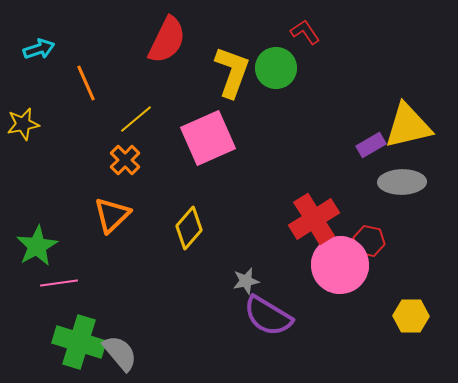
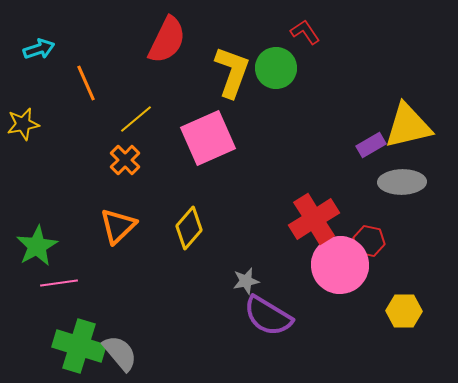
orange triangle: moved 6 px right, 11 px down
yellow hexagon: moved 7 px left, 5 px up
green cross: moved 4 px down
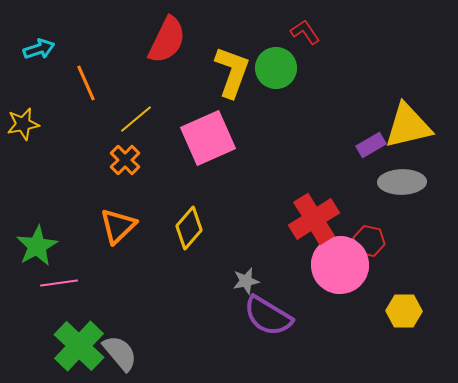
green cross: rotated 27 degrees clockwise
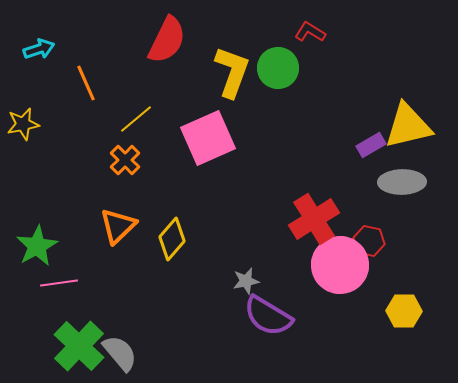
red L-shape: moved 5 px right; rotated 24 degrees counterclockwise
green circle: moved 2 px right
yellow diamond: moved 17 px left, 11 px down
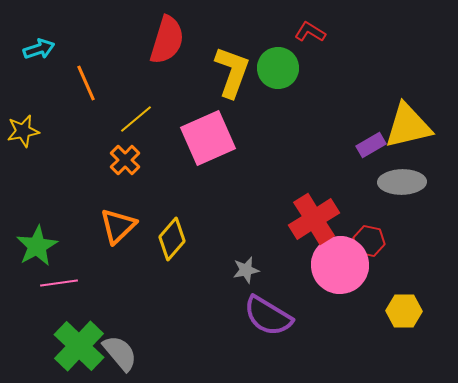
red semicircle: rotated 9 degrees counterclockwise
yellow star: moved 7 px down
gray star: moved 11 px up
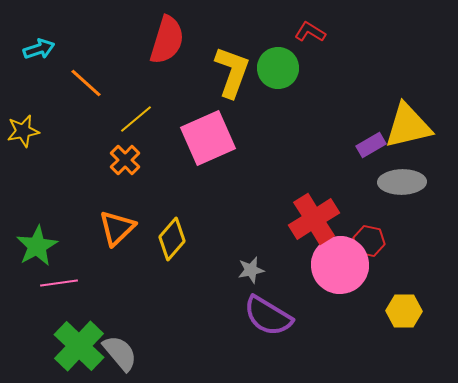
orange line: rotated 24 degrees counterclockwise
orange triangle: moved 1 px left, 2 px down
gray star: moved 5 px right
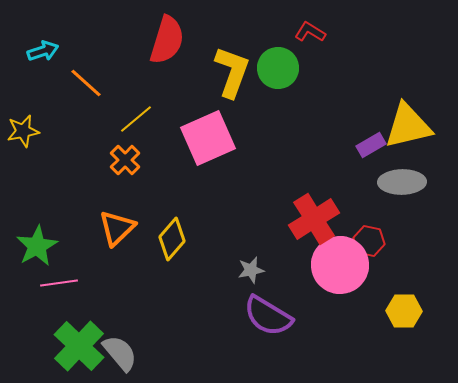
cyan arrow: moved 4 px right, 2 px down
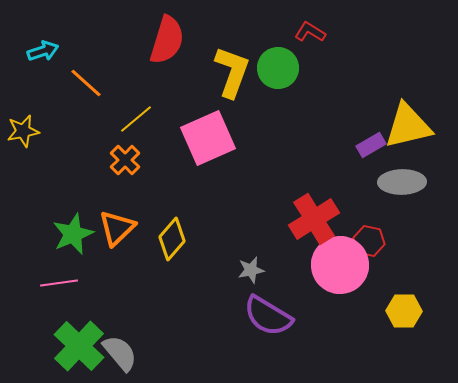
green star: moved 36 px right, 12 px up; rotated 6 degrees clockwise
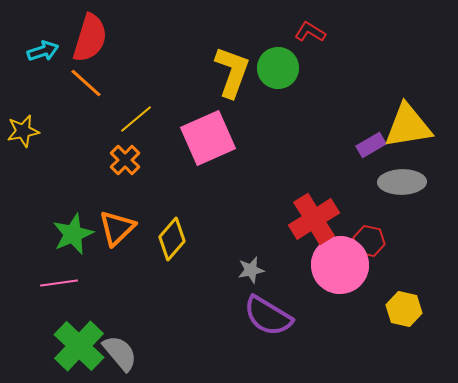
red semicircle: moved 77 px left, 2 px up
yellow triangle: rotated 4 degrees clockwise
yellow hexagon: moved 2 px up; rotated 12 degrees clockwise
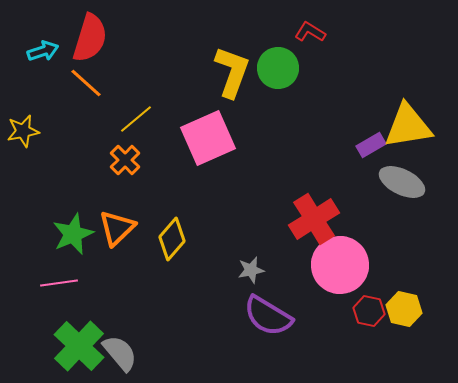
gray ellipse: rotated 27 degrees clockwise
red hexagon: moved 70 px down
